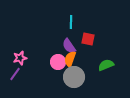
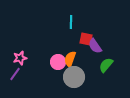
red square: moved 2 px left
purple semicircle: moved 26 px right
green semicircle: rotated 28 degrees counterclockwise
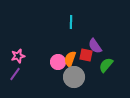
red square: moved 16 px down
pink star: moved 2 px left, 2 px up
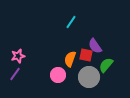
cyan line: rotated 32 degrees clockwise
pink circle: moved 13 px down
gray circle: moved 15 px right
